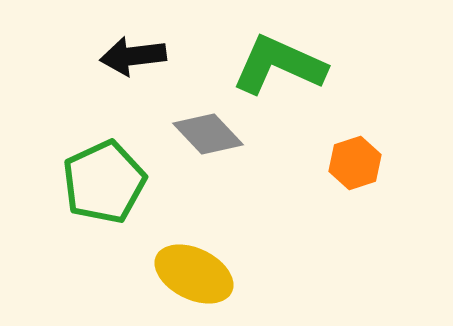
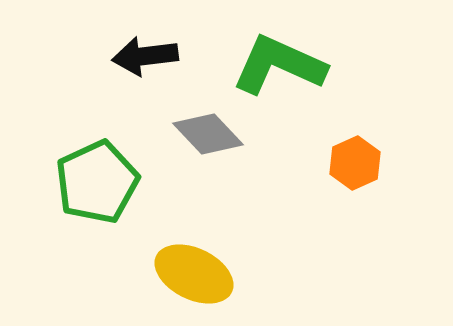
black arrow: moved 12 px right
orange hexagon: rotated 6 degrees counterclockwise
green pentagon: moved 7 px left
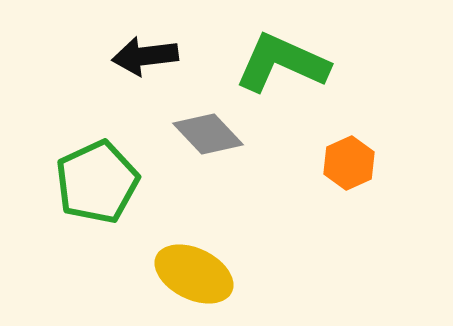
green L-shape: moved 3 px right, 2 px up
orange hexagon: moved 6 px left
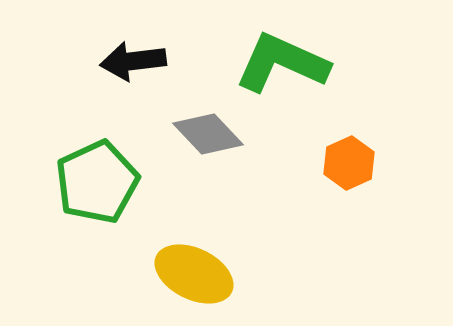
black arrow: moved 12 px left, 5 px down
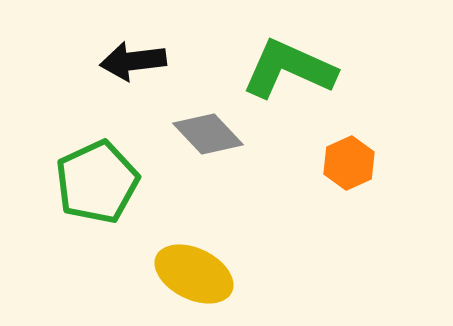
green L-shape: moved 7 px right, 6 px down
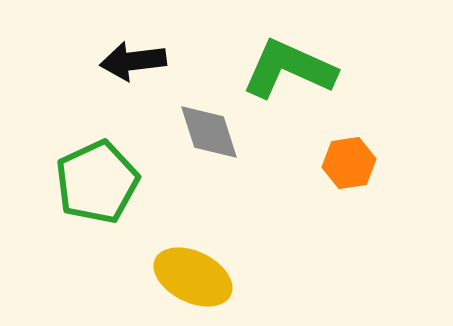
gray diamond: moved 1 px right, 2 px up; rotated 26 degrees clockwise
orange hexagon: rotated 15 degrees clockwise
yellow ellipse: moved 1 px left, 3 px down
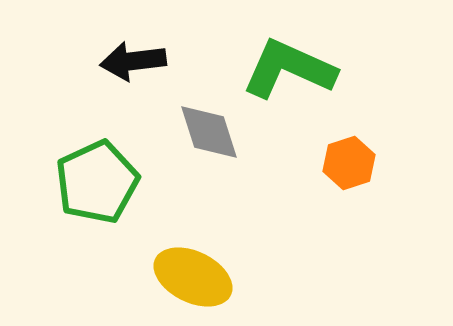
orange hexagon: rotated 9 degrees counterclockwise
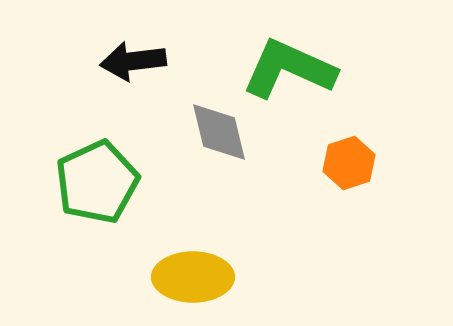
gray diamond: moved 10 px right; rotated 4 degrees clockwise
yellow ellipse: rotated 26 degrees counterclockwise
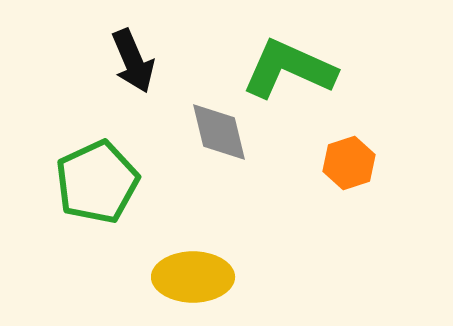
black arrow: rotated 106 degrees counterclockwise
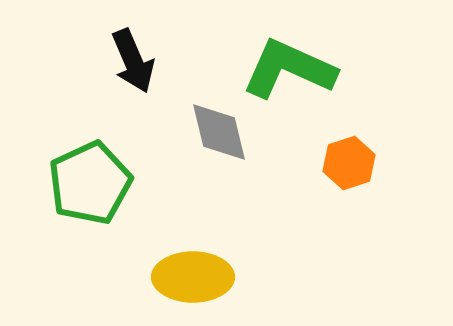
green pentagon: moved 7 px left, 1 px down
